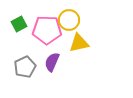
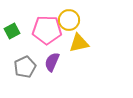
green square: moved 7 px left, 7 px down
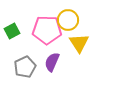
yellow circle: moved 1 px left
yellow triangle: rotated 50 degrees counterclockwise
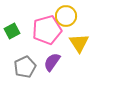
yellow circle: moved 2 px left, 4 px up
pink pentagon: rotated 16 degrees counterclockwise
purple semicircle: rotated 12 degrees clockwise
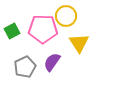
pink pentagon: moved 4 px left, 1 px up; rotated 16 degrees clockwise
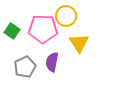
green square: rotated 28 degrees counterclockwise
purple semicircle: rotated 24 degrees counterclockwise
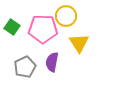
green square: moved 4 px up
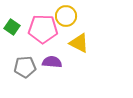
yellow triangle: rotated 30 degrees counterclockwise
purple semicircle: rotated 84 degrees clockwise
gray pentagon: rotated 20 degrees clockwise
